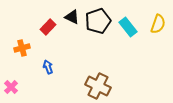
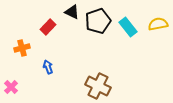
black triangle: moved 5 px up
yellow semicircle: rotated 120 degrees counterclockwise
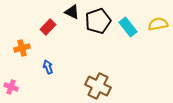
pink cross: rotated 24 degrees counterclockwise
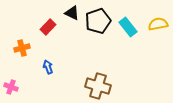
black triangle: moved 1 px down
brown cross: rotated 10 degrees counterclockwise
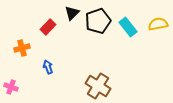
black triangle: rotated 49 degrees clockwise
brown cross: rotated 15 degrees clockwise
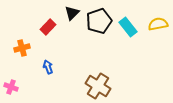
black pentagon: moved 1 px right
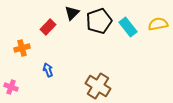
blue arrow: moved 3 px down
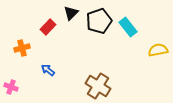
black triangle: moved 1 px left
yellow semicircle: moved 26 px down
blue arrow: rotated 32 degrees counterclockwise
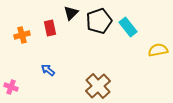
red rectangle: moved 2 px right, 1 px down; rotated 56 degrees counterclockwise
orange cross: moved 13 px up
brown cross: rotated 15 degrees clockwise
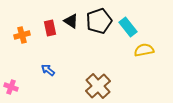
black triangle: moved 8 px down; rotated 42 degrees counterclockwise
yellow semicircle: moved 14 px left
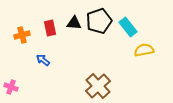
black triangle: moved 3 px right, 2 px down; rotated 28 degrees counterclockwise
blue arrow: moved 5 px left, 10 px up
